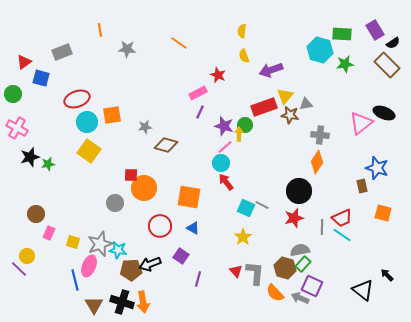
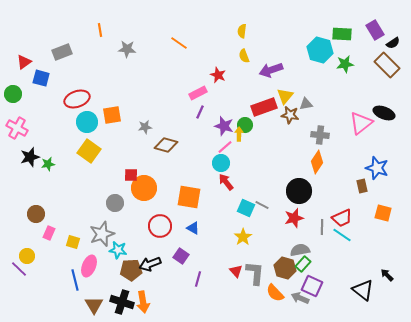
gray star at (100, 244): moved 2 px right, 10 px up
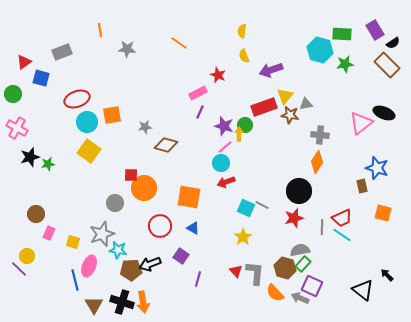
red arrow at (226, 182): rotated 72 degrees counterclockwise
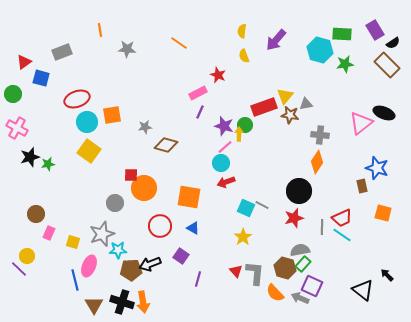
purple arrow at (271, 70): moved 5 px right, 30 px up; rotated 30 degrees counterclockwise
cyan star at (118, 250): rotated 12 degrees counterclockwise
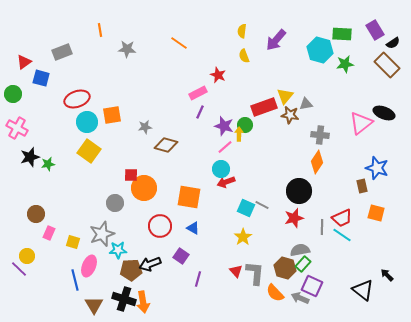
cyan circle at (221, 163): moved 6 px down
orange square at (383, 213): moved 7 px left
black cross at (122, 302): moved 2 px right, 3 px up
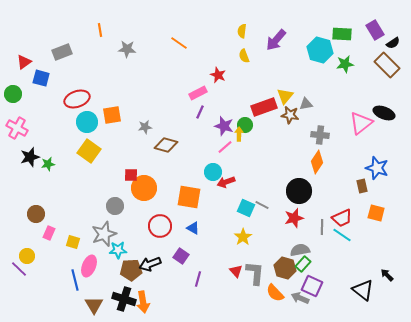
cyan circle at (221, 169): moved 8 px left, 3 px down
gray circle at (115, 203): moved 3 px down
gray star at (102, 234): moved 2 px right
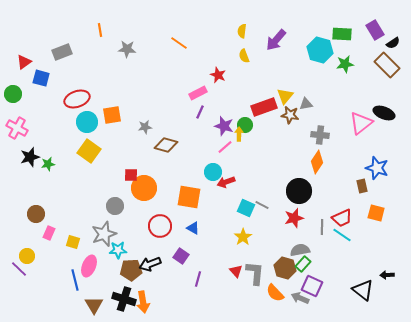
black arrow at (387, 275): rotated 48 degrees counterclockwise
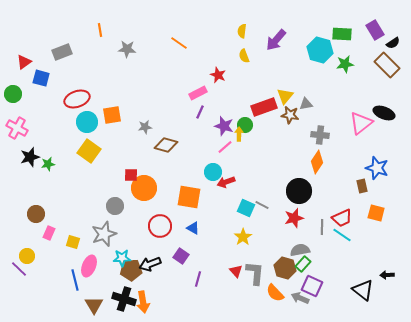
cyan star at (118, 250): moved 4 px right, 8 px down
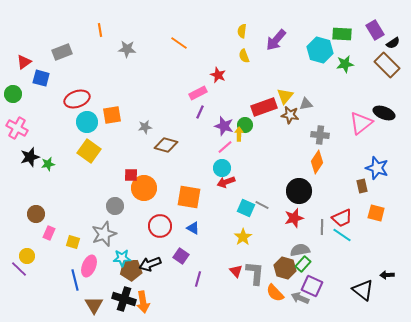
cyan circle at (213, 172): moved 9 px right, 4 px up
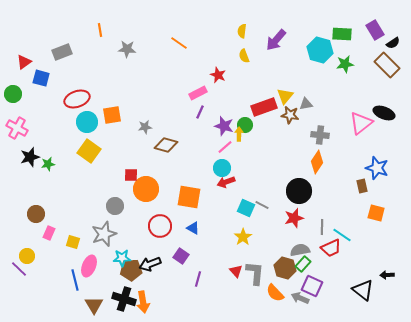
orange circle at (144, 188): moved 2 px right, 1 px down
red trapezoid at (342, 218): moved 11 px left, 30 px down
